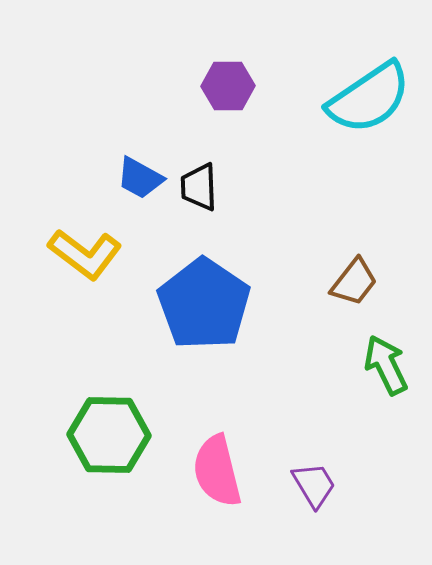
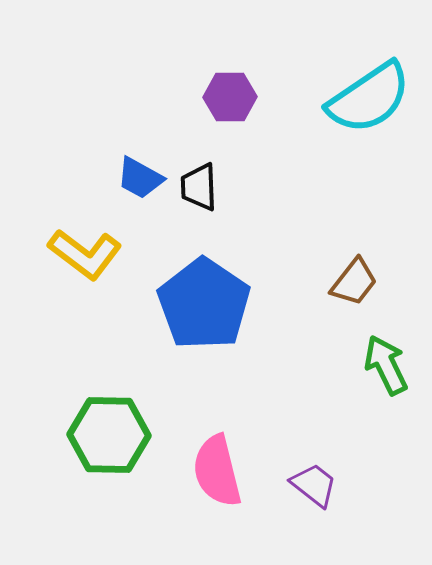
purple hexagon: moved 2 px right, 11 px down
purple trapezoid: rotated 21 degrees counterclockwise
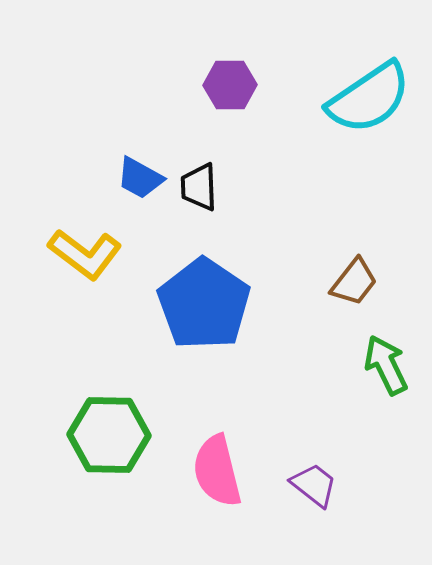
purple hexagon: moved 12 px up
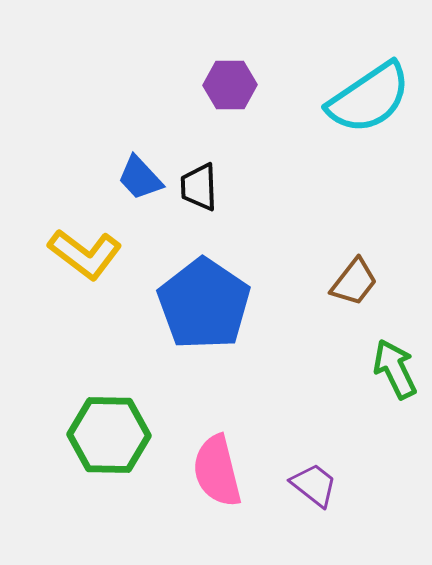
blue trapezoid: rotated 18 degrees clockwise
green arrow: moved 9 px right, 4 px down
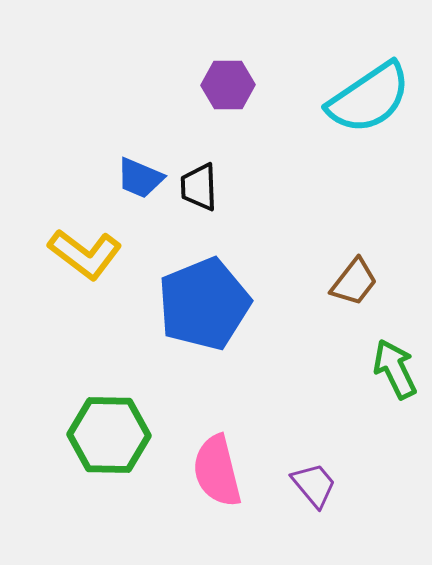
purple hexagon: moved 2 px left
blue trapezoid: rotated 24 degrees counterclockwise
blue pentagon: rotated 16 degrees clockwise
purple trapezoid: rotated 12 degrees clockwise
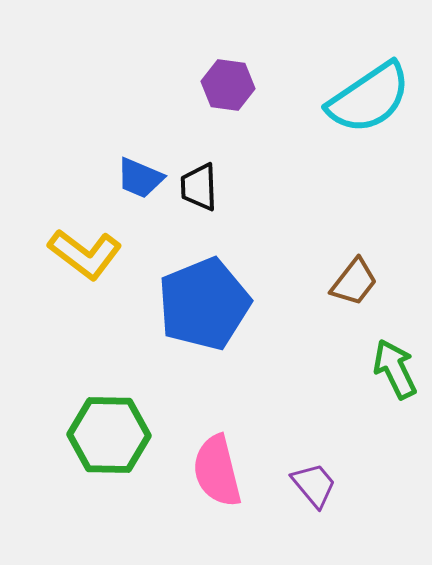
purple hexagon: rotated 9 degrees clockwise
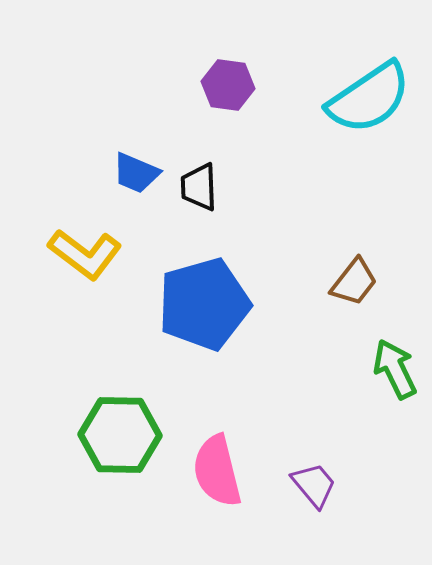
blue trapezoid: moved 4 px left, 5 px up
blue pentagon: rotated 6 degrees clockwise
green hexagon: moved 11 px right
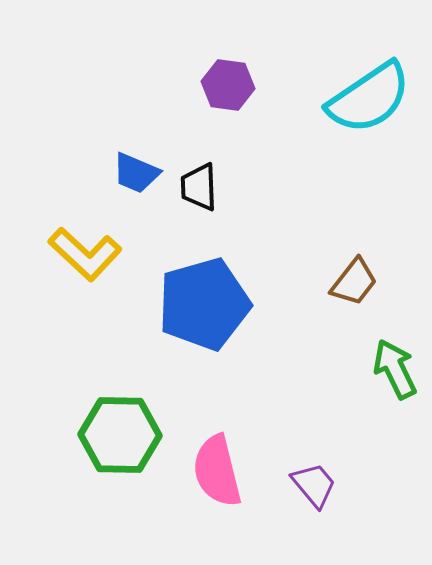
yellow L-shape: rotated 6 degrees clockwise
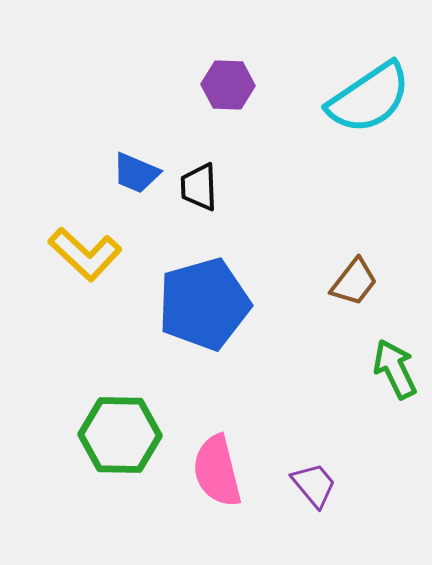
purple hexagon: rotated 6 degrees counterclockwise
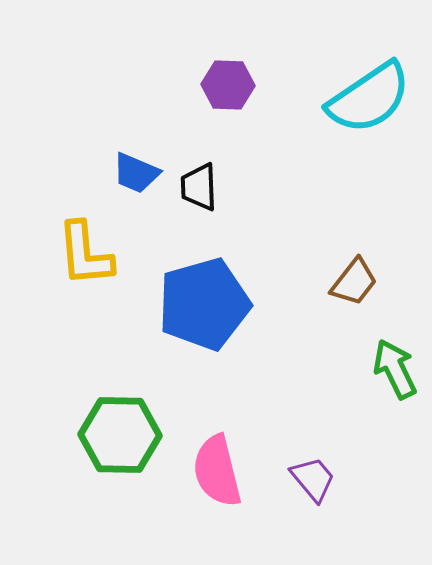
yellow L-shape: rotated 42 degrees clockwise
purple trapezoid: moved 1 px left, 6 px up
